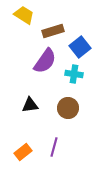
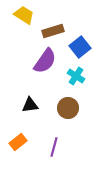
cyan cross: moved 2 px right, 2 px down; rotated 24 degrees clockwise
orange rectangle: moved 5 px left, 10 px up
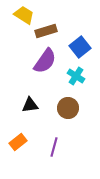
brown rectangle: moved 7 px left
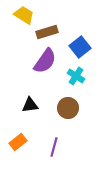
brown rectangle: moved 1 px right, 1 px down
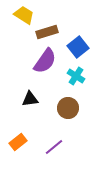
blue square: moved 2 px left
black triangle: moved 6 px up
purple line: rotated 36 degrees clockwise
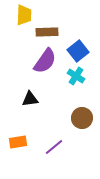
yellow trapezoid: rotated 60 degrees clockwise
brown rectangle: rotated 15 degrees clockwise
blue square: moved 4 px down
brown circle: moved 14 px right, 10 px down
orange rectangle: rotated 30 degrees clockwise
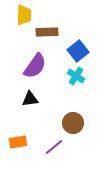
purple semicircle: moved 10 px left, 5 px down
brown circle: moved 9 px left, 5 px down
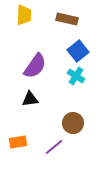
brown rectangle: moved 20 px right, 13 px up; rotated 15 degrees clockwise
